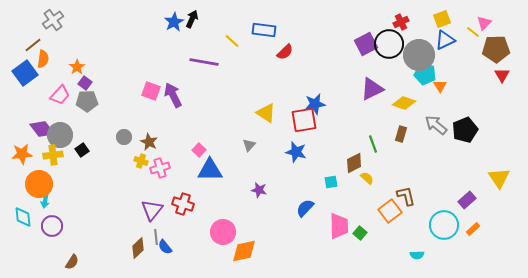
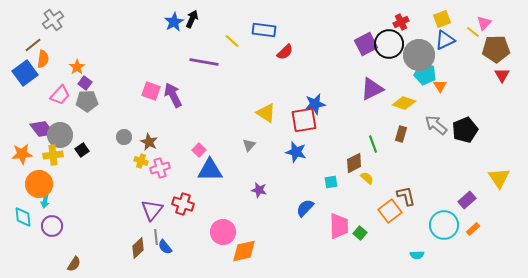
brown semicircle at (72, 262): moved 2 px right, 2 px down
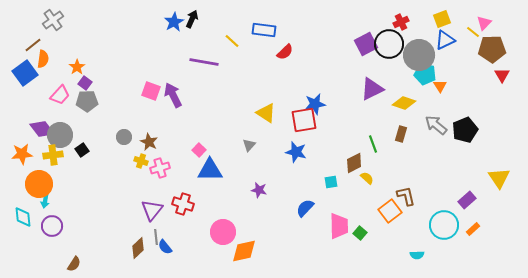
brown pentagon at (496, 49): moved 4 px left
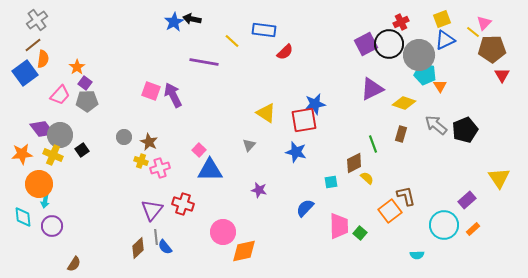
black arrow at (192, 19): rotated 102 degrees counterclockwise
gray cross at (53, 20): moved 16 px left
yellow cross at (53, 155): rotated 30 degrees clockwise
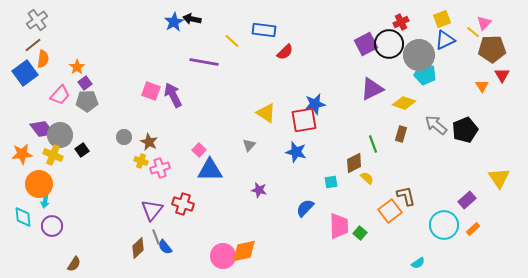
purple square at (85, 83): rotated 16 degrees clockwise
orange triangle at (440, 86): moved 42 px right
pink circle at (223, 232): moved 24 px down
gray line at (156, 237): rotated 14 degrees counterclockwise
cyan semicircle at (417, 255): moved 1 px right, 8 px down; rotated 32 degrees counterclockwise
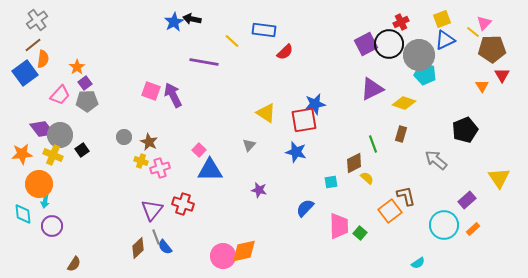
gray arrow at (436, 125): moved 35 px down
cyan diamond at (23, 217): moved 3 px up
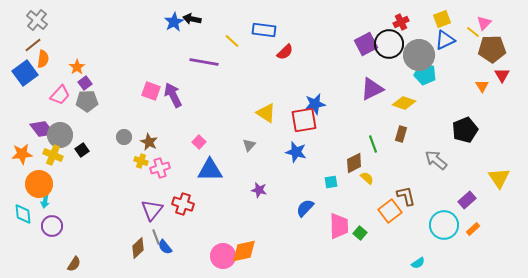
gray cross at (37, 20): rotated 15 degrees counterclockwise
pink square at (199, 150): moved 8 px up
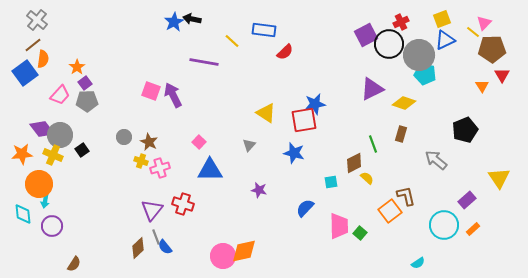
purple square at (366, 44): moved 9 px up
blue star at (296, 152): moved 2 px left, 1 px down
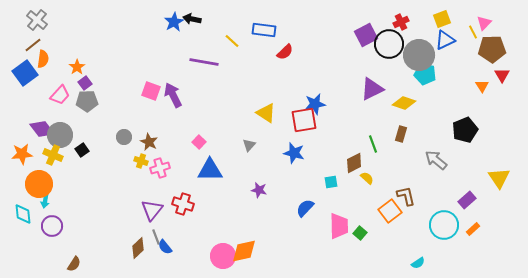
yellow line at (473, 32): rotated 24 degrees clockwise
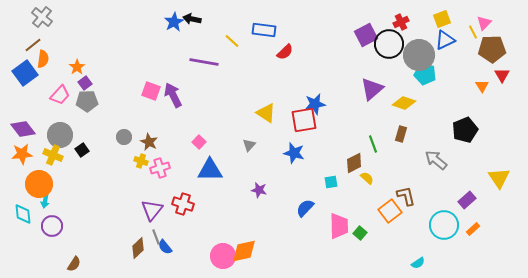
gray cross at (37, 20): moved 5 px right, 3 px up
purple triangle at (372, 89): rotated 15 degrees counterclockwise
purple diamond at (42, 129): moved 19 px left
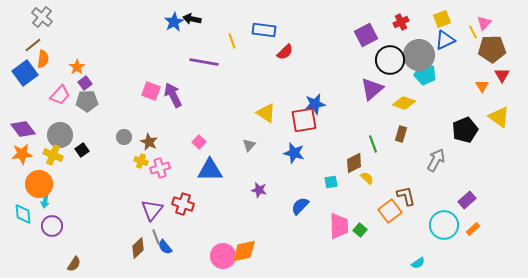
yellow line at (232, 41): rotated 28 degrees clockwise
black circle at (389, 44): moved 1 px right, 16 px down
gray arrow at (436, 160): rotated 80 degrees clockwise
yellow triangle at (499, 178): moved 61 px up; rotated 20 degrees counterclockwise
blue semicircle at (305, 208): moved 5 px left, 2 px up
green square at (360, 233): moved 3 px up
